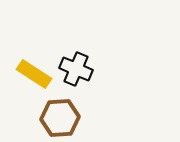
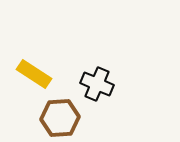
black cross: moved 21 px right, 15 px down
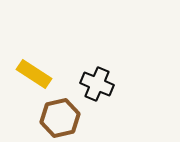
brown hexagon: rotated 9 degrees counterclockwise
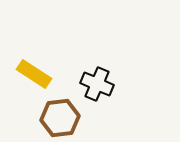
brown hexagon: rotated 6 degrees clockwise
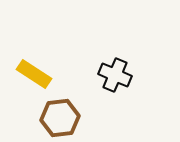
black cross: moved 18 px right, 9 px up
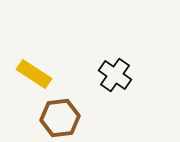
black cross: rotated 12 degrees clockwise
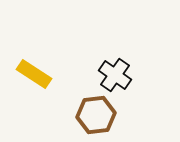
brown hexagon: moved 36 px right, 3 px up
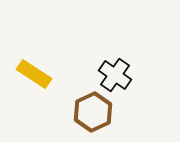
brown hexagon: moved 3 px left, 3 px up; rotated 18 degrees counterclockwise
